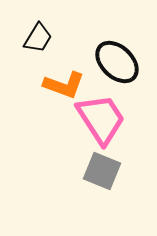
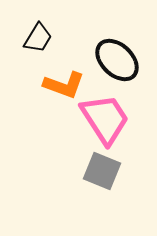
black ellipse: moved 2 px up
pink trapezoid: moved 4 px right
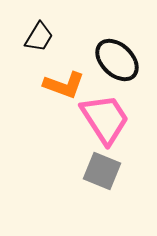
black trapezoid: moved 1 px right, 1 px up
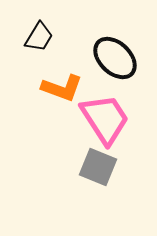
black ellipse: moved 2 px left, 2 px up
orange L-shape: moved 2 px left, 3 px down
gray square: moved 4 px left, 4 px up
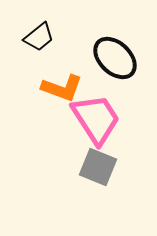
black trapezoid: rotated 20 degrees clockwise
pink trapezoid: moved 9 px left
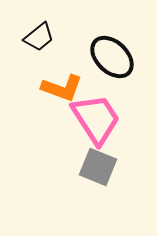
black ellipse: moved 3 px left, 1 px up
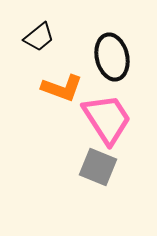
black ellipse: rotated 33 degrees clockwise
pink trapezoid: moved 11 px right
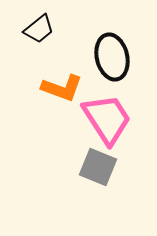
black trapezoid: moved 8 px up
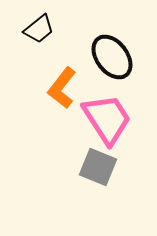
black ellipse: rotated 24 degrees counterclockwise
orange L-shape: rotated 108 degrees clockwise
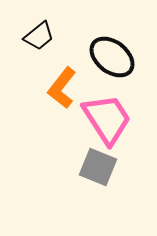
black trapezoid: moved 7 px down
black ellipse: rotated 15 degrees counterclockwise
